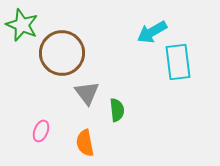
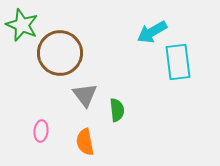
brown circle: moved 2 px left
gray triangle: moved 2 px left, 2 px down
pink ellipse: rotated 15 degrees counterclockwise
orange semicircle: moved 1 px up
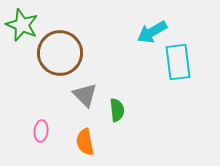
gray triangle: rotated 8 degrees counterclockwise
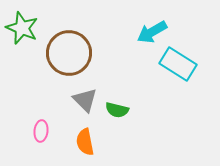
green star: moved 3 px down
brown circle: moved 9 px right
cyan rectangle: moved 2 px down; rotated 51 degrees counterclockwise
gray triangle: moved 5 px down
green semicircle: rotated 110 degrees clockwise
